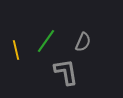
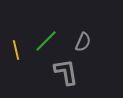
green line: rotated 10 degrees clockwise
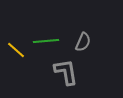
green line: rotated 40 degrees clockwise
yellow line: rotated 36 degrees counterclockwise
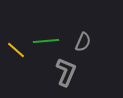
gray L-shape: rotated 32 degrees clockwise
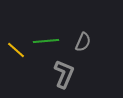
gray L-shape: moved 2 px left, 2 px down
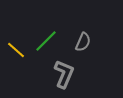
green line: rotated 40 degrees counterclockwise
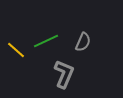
green line: rotated 20 degrees clockwise
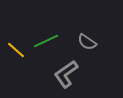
gray semicircle: moved 4 px right; rotated 102 degrees clockwise
gray L-shape: moved 2 px right; rotated 148 degrees counterclockwise
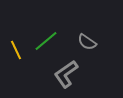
green line: rotated 15 degrees counterclockwise
yellow line: rotated 24 degrees clockwise
